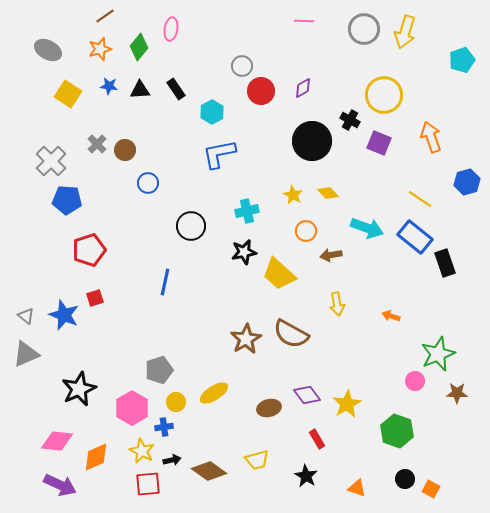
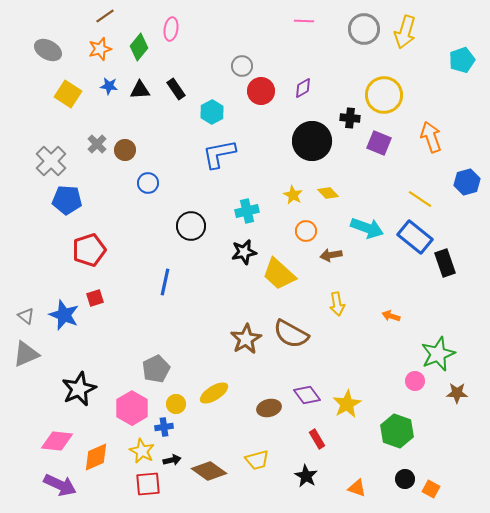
black cross at (350, 120): moved 2 px up; rotated 24 degrees counterclockwise
gray pentagon at (159, 370): moved 3 px left, 1 px up; rotated 8 degrees counterclockwise
yellow circle at (176, 402): moved 2 px down
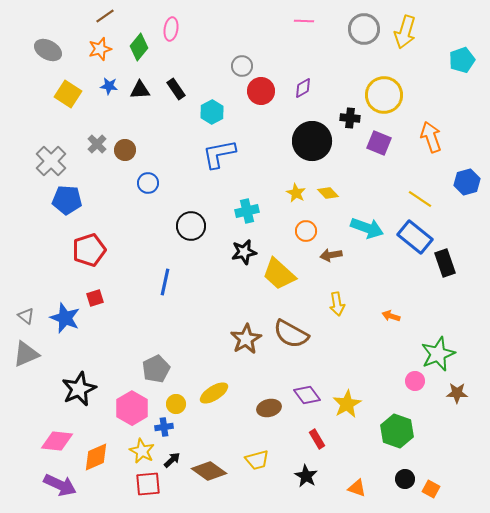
yellow star at (293, 195): moved 3 px right, 2 px up
blue star at (64, 315): moved 1 px right, 3 px down
black arrow at (172, 460): rotated 30 degrees counterclockwise
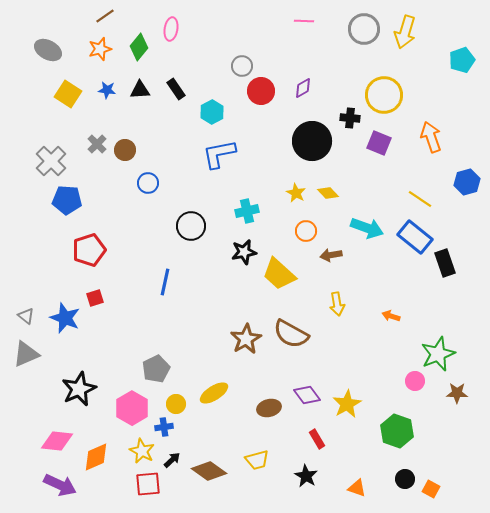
blue star at (109, 86): moved 2 px left, 4 px down
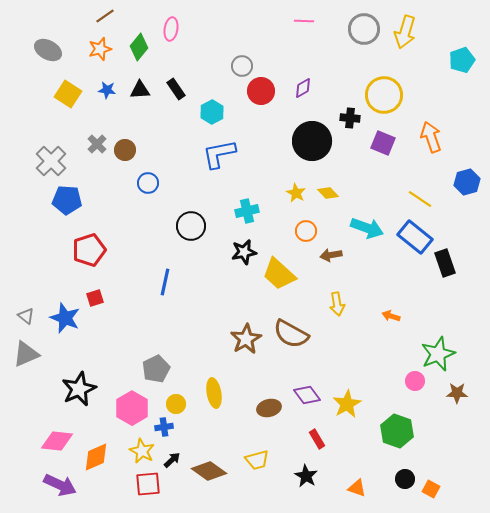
purple square at (379, 143): moved 4 px right
yellow ellipse at (214, 393): rotated 68 degrees counterclockwise
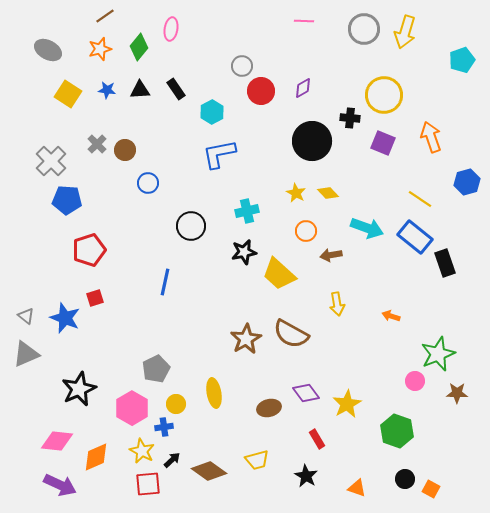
purple diamond at (307, 395): moved 1 px left, 2 px up
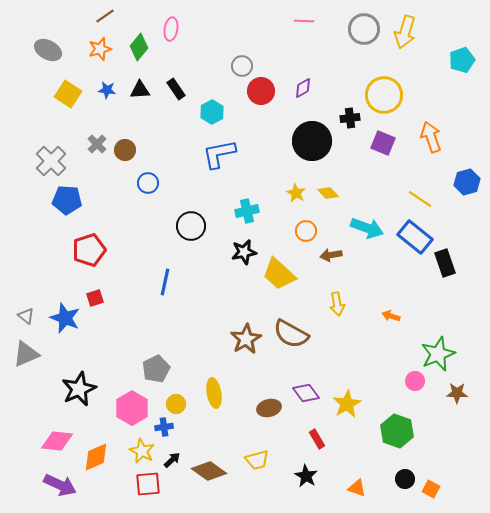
black cross at (350, 118): rotated 12 degrees counterclockwise
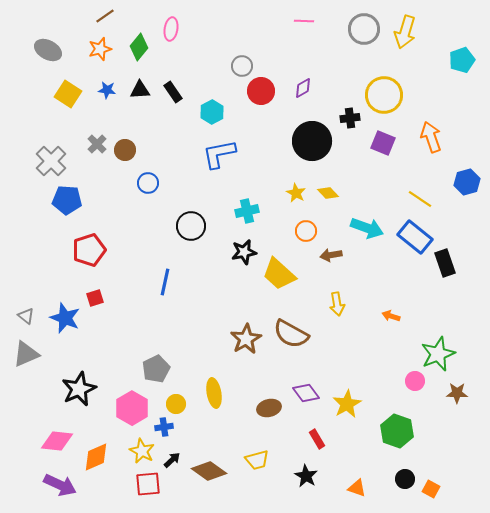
black rectangle at (176, 89): moved 3 px left, 3 px down
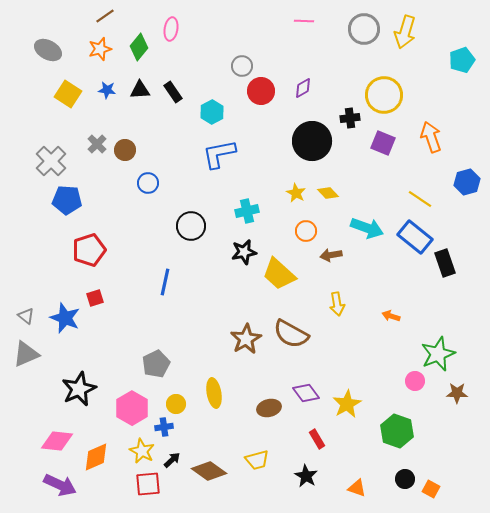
gray pentagon at (156, 369): moved 5 px up
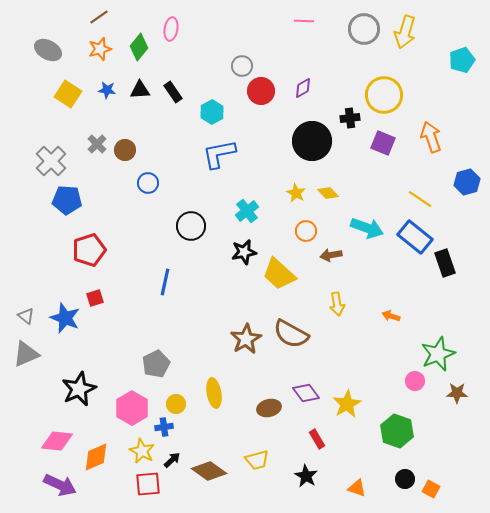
brown line at (105, 16): moved 6 px left, 1 px down
cyan cross at (247, 211): rotated 25 degrees counterclockwise
